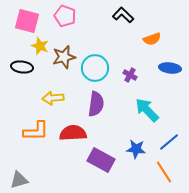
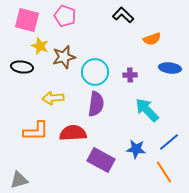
pink square: moved 1 px up
cyan circle: moved 4 px down
purple cross: rotated 32 degrees counterclockwise
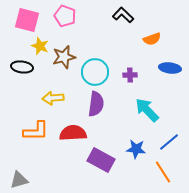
orange line: moved 1 px left
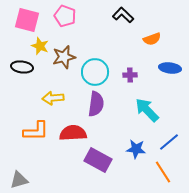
purple rectangle: moved 3 px left
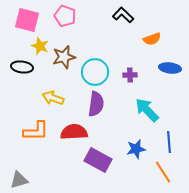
yellow arrow: rotated 25 degrees clockwise
red semicircle: moved 1 px right, 1 px up
blue line: rotated 55 degrees counterclockwise
blue star: rotated 18 degrees counterclockwise
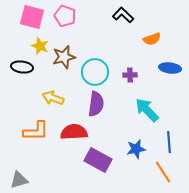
pink square: moved 5 px right, 3 px up
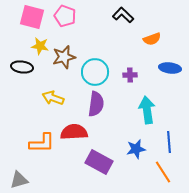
yellow star: rotated 12 degrees counterclockwise
cyan arrow: rotated 36 degrees clockwise
orange L-shape: moved 6 px right, 12 px down
purple rectangle: moved 1 px right, 2 px down
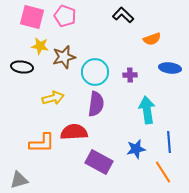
yellow arrow: rotated 145 degrees clockwise
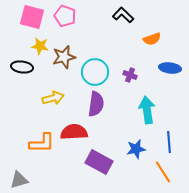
purple cross: rotated 24 degrees clockwise
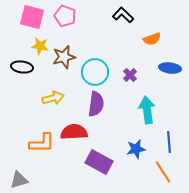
purple cross: rotated 24 degrees clockwise
